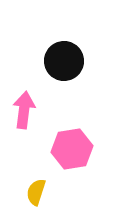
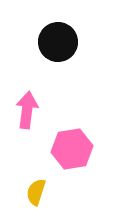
black circle: moved 6 px left, 19 px up
pink arrow: moved 3 px right
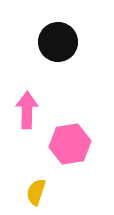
pink arrow: rotated 6 degrees counterclockwise
pink hexagon: moved 2 px left, 5 px up
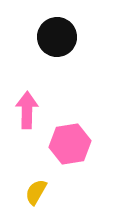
black circle: moved 1 px left, 5 px up
yellow semicircle: rotated 12 degrees clockwise
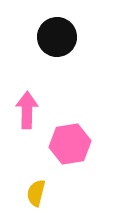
yellow semicircle: moved 1 px down; rotated 16 degrees counterclockwise
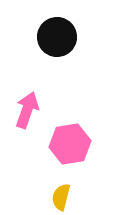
pink arrow: rotated 18 degrees clockwise
yellow semicircle: moved 25 px right, 4 px down
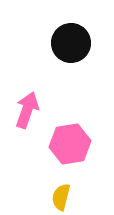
black circle: moved 14 px right, 6 px down
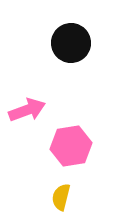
pink arrow: rotated 51 degrees clockwise
pink hexagon: moved 1 px right, 2 px down
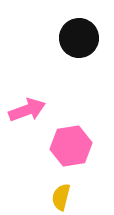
black circle: moved 8 px right, 5 px up
